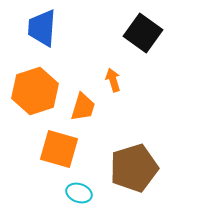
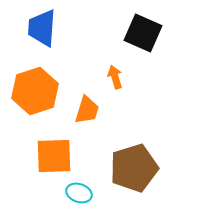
black square: rotated 12 degrees counterclockwise
orange arrow: moved 2 px right, 3 px up
orange trapezoid: moved 4 px right, 3 px down
orange square: moved 5 px left, 7 px down; rotated 18 degrees counterclockwise
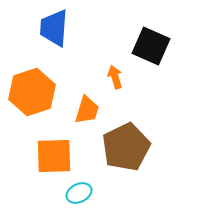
blue trapezoid: moved 12 px right
black square: moved 8 px right, 13 px down
orange hexagon: moved 3 px left, 1 px down
brown pentagon: moved 8 px left, 21 px up; rotated 9 degrees counterclockwise
cyan ellipse: rotated 45 degrees counterclockwise
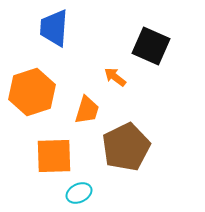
orange arrow: rotated 35 degrees counterclockwise
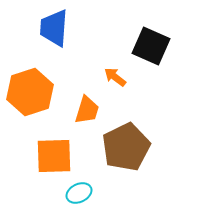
orange hexagon: moved 2 px left
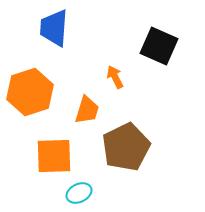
black square: moved 8 px right
orange arrow: rotated 25 degrees clockwise
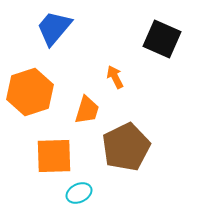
blue trapezoid: rotated 36 degrees clockwise
black square: moved 3 px right, 7 px up
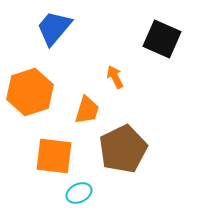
brown pentagon: moved 3 px left, 2 px down
orange square: rotated 9 degrees clockwise
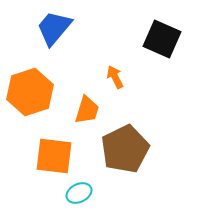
brown pentagon: moved 2 px right
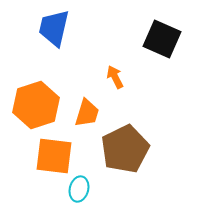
blue trapezoid: rotated 27 degrees counterclockwise
orange hexagon: moved 6 px right, 13 px down
orange trapezoid: moved 3 px down
cyan ellipse: moved 4 px up; rotated 50 degrees counterclockwise
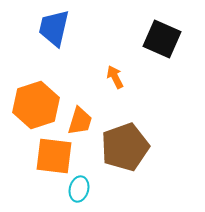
orange trapezoid: moved 7 px left, 8 px down
brown pentagon: moved 2 px up; rotated 6 degrees clockwise
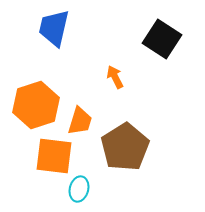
black square: rotated 9 degrees clockwise
brown pentagon: rotated 12 degrees counterclockwise
